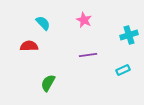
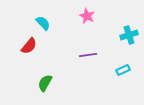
pink star: moved 3 px right, 4 px up
red semicircle: rotated 132 degrees clockwise
green semicircle: moved 3 px left
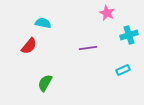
pink star: moved 20 px right, 3 px up
cyan semicircle: rotated 35 degrees counterclockwise
purple line: moved 7 px up
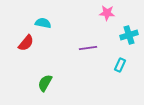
pink star: rotated 21 degrees counterclockwise
red semicircle: moved 3 px left, 3 px up
cyan rectangle: moved 3 px left, 5 px up; rotated 40 degrees counterclockwise
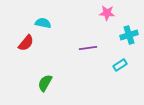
cyan rectangle: rotated 32 degrees clockwise
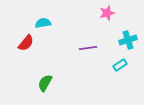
pink star: rotated 21 degrees counterclockwise
cyan semicircle: rotated 21 degrees counterclockwise
cyan cross: moved 1 px left, 5 px down
